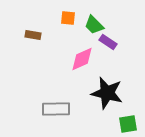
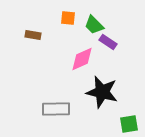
black star: moved 5 px left, 1 px up
green square: moved 1 px right
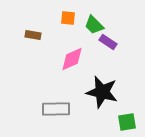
pink diamond: moved 10 px left
green square: moved 2 px left, 2 px up
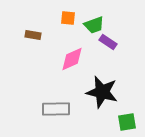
green trapezoid: rotated 65 degrees counterclockwise
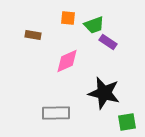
pink diamond: moved 5 px left, 2 px down
black star: moved 2 px right, 1 px down
gray rectangle: moved 4 px down
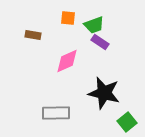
purple rectangle: moved 8 px left
green square: rotated 30 degrees counterclockwise
